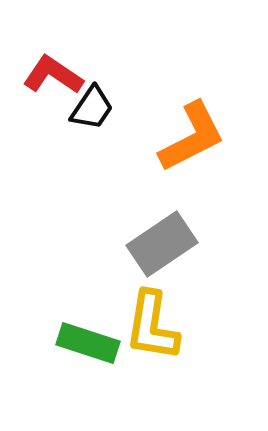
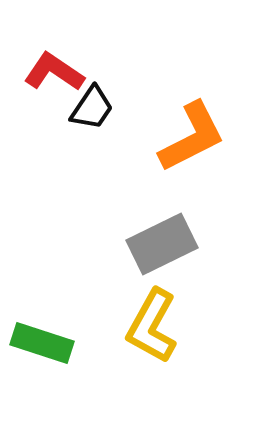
red L-shape: moved 1 px right, 3 px up
gray rectangle: rotated 8 degrees clockwise
yellow L-shape: rotated 20 degrees clockwise
green rectangle: moved 46 px left
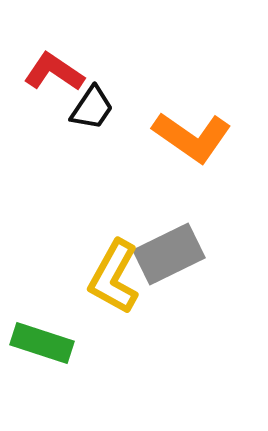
orange L-shape: rotated 62 degrees clockwise
gray rectangle: moved 7 px right, 10 px down
yellow L-shape: moved 38 px left, 49 px up
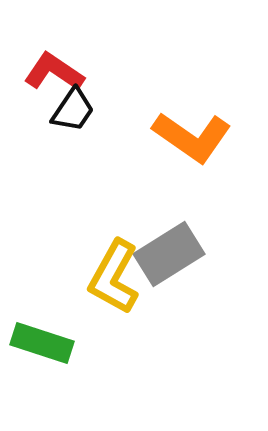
black trapezoid: moved 19 px left, 2 px down
gray rectangle: rotated 6 degrees counterclockwise
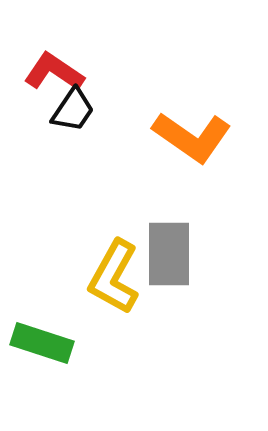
gray rectangle: rotated 58 degrees counterclockwise
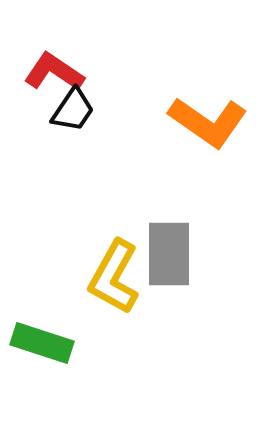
orange L-shape: moved 16 px right, 15 px up
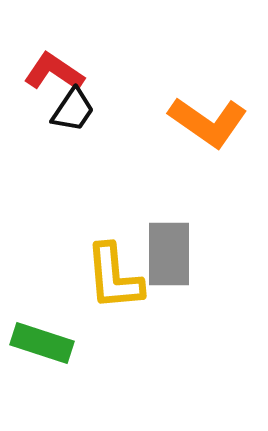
yellow L-shape: rotated 34 degrees counterclockwise
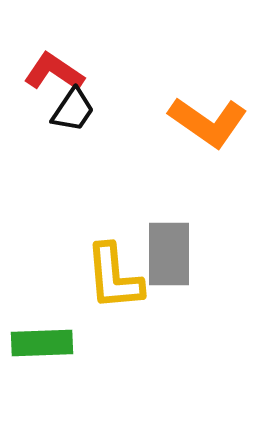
green rectangle: rotated 20 degrees counterclockwise
